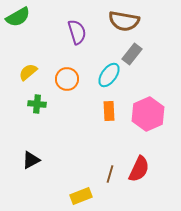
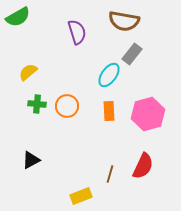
orange circle: moved 27 px down
pink hexagon: rotated 8 degrees clockwise
red semicircle: moved 4 px right, 3 px up
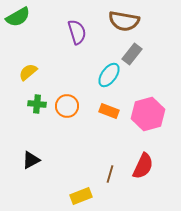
orange rectangle: rotated 66 degrees counterclockwise
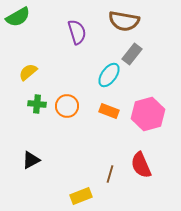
red semicircle: moved 2 px left, 1 px up; rotated 132 degrees clockwise
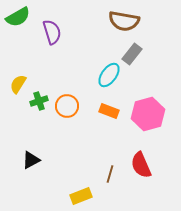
purple semicircle: moved 25 px left
yellow semicircle: moved 10 px left, 12 px down; rotated 18 degrees counterclockwise
green cross: moved 2 px right, 3 px up; rotated 24 degrees counterclockwise
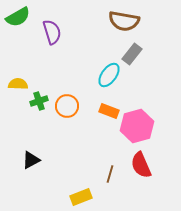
yellow semicircle: rotated 60 degrees clockwise
pink hexagon: moved 11 px left, 12 px down
yellow rectangle: moved 1 px down
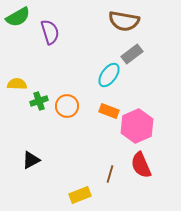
purple semicircle: moved 2 px left
gray rectangle: rotated 15 degrees clockwise
yellow semicircle: moved 1 px left
pink hexagon: rotated 8 degrees counterclockwise
yellow rectangle: moved 1 px left, 2 px up
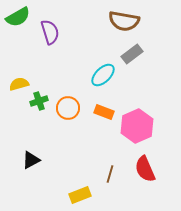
cyan ellipse: moved 6 px left; rotated 10 degrees clockwise
yellow semicircle: moved 2 px right; rotated 18 degrees counterclockwise
orange circle: moved 1 px right, 2 px down
orange rectangle: moved 5 px left, 1 px down
red semicircle: moved 4 px right, 4 px down
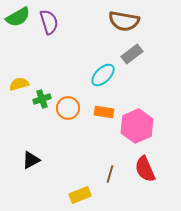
purple semicircle: moved 1 px left, 10 px up
green cross: moved 3 px right, 2 px up
orange rectangle: rotated 12 degrees counterclockwise
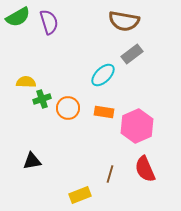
yellow semicircle: moved 7 px right, 2 px up; rotated 18 degrees clockwise
black triangle: moved 1 px right, 1 px down; rotated 18 degrees clockwise
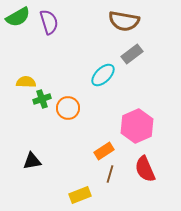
orange rectangle: moved 39 px down; rotated 42 degrees counterclockwise
